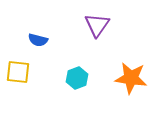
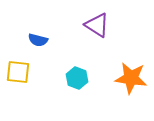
purple triangle: rotated 32 degrees counterclockwise
cyan hexagon: rotated 20 degrees counterclockwise
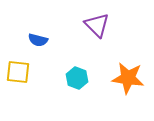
purple triangle: rotated 12 degrees clockwise
orange star: moved 3 px left
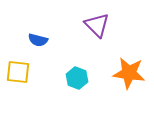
orange star: moved 1 px right, 5 px up
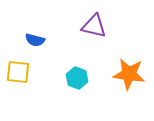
purple triangle: moved 3 px left, 1 px down; rotated 32 degrees counterclockwise
blue semicircle: moved 3 px left
orange star: moved 1 px down
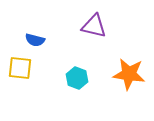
yellow square: moved 2 px right, 4 px up
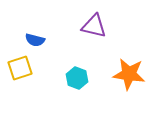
yellow square: rotated 25 degrees counterclockwise
